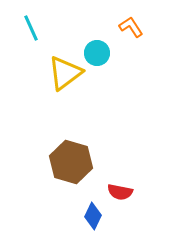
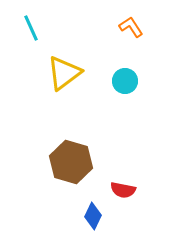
cyan circle: moved 28 px right, 28 px down
yellow triangle: moved 1 px left
red semicircle: moved 3 px right, 2 px up
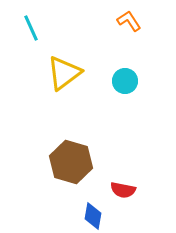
orange L-shape: moved 2 px left, 6 px up
blue diamond: rotated 16 degrees counterclockwise
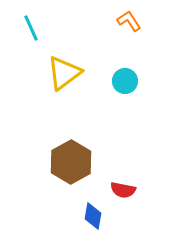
brown hexagon: rotated 15 degrees clockwise
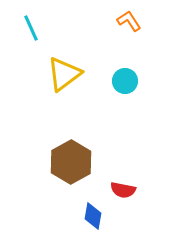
yellow triangle: moved 1 px down
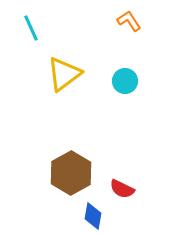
brown hexagon: moved 11 px down
red semicircle: moved 1 px left, 1 px up; rotated 15 degrees clockwise
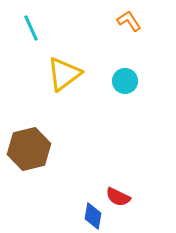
brown hexagon: moved 42 px left, 24 px up; rotated 15 degrees clockwise
red semicircle: moved 4 px left, 8 px down
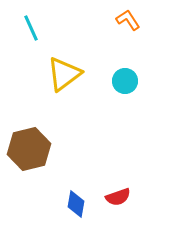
orange L-shape: moved 1 px left, 1 px up
red semicircle: rotated 45 degrees counterclockwise
blue diamond: moved 17 px left, 12 px up
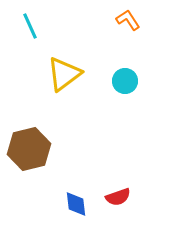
cyan line: moved 1 px left, 2 px up
blue diamond: rotated 16 degrees counterclockwise
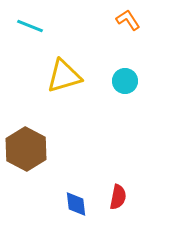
cyan line: rotated 44 degrees counterclockwise
yellow triangle: moved 2 px down; rotated 21 degrees clockwise
brown hexagon: moved 3 px left; rotated 18 degrees counterclockwise
red semicircle: rotated 60 degrees counterclockwise
